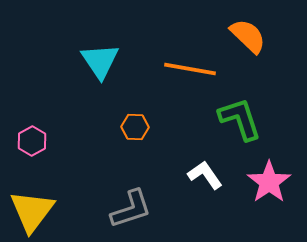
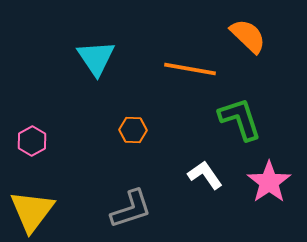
cyan triangle: moved 4 px left, 3 px up
orange hexagon: moved 2 px left, 3 px down
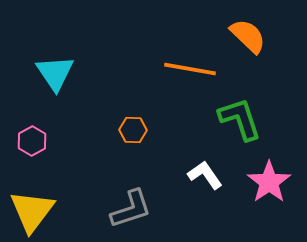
cyan triangle: moved 41 px left, 15 px down
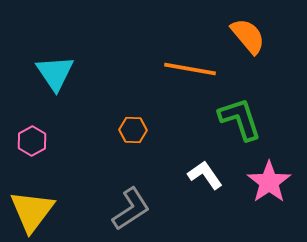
orange semicircle: rotated 6 degrees clockwise
gray L-shape: rotated 15 degrees counterclockwise
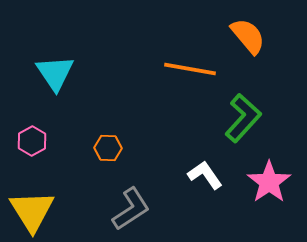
green L-shape: moved 3 px right, 1 px up; rotated 60 degrees clockwise
orange hexagon: moved 25 px left, 18 px down
yellow triangle: rotated 9 degrees counterclockwise
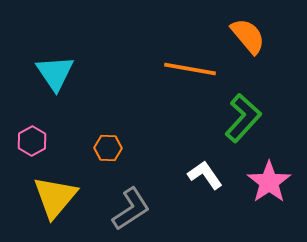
yellow triangle: moved 23 px right, 14 px up; rotated 12 degrees clockwise
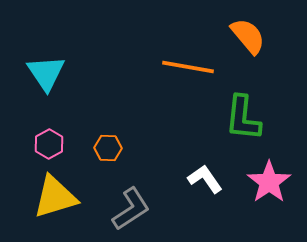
orange line: moved 2 px left, 2 px up
cyan triangle: moved 9 px left
green L-shape: rotated 144 degrees clockwise
pink hexagon: moved 17 px right, 3 px down
white L-shape: moved 4 px down
yellow triangle: rotated 33 degrees clockwise
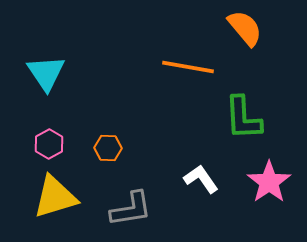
orange semicircle: moved 3 px left, 8 px up
green L-shape: rotated 9 degrees counterclockwise
white L-shape: moved 4 px left
gray L-shape: rotated 24 degrees clockwise
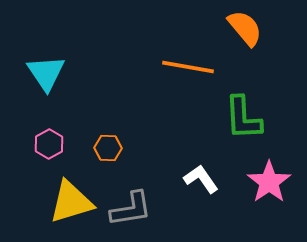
yellow triangle: moved 16 px right, 5 px down
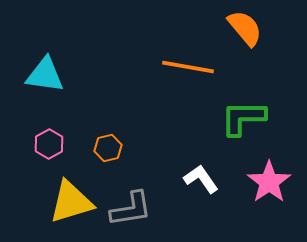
cyan triangle: moved 1 px left, 2 px down; rotated 48 degrees counterclockwise
green L-shape: rotated 93 degrees clockwise
orange hexagon: rotated 16 degrees counterclockwise
